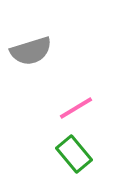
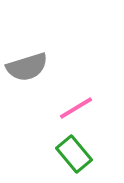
gray semicircle: moved 4 px left, 16 px down
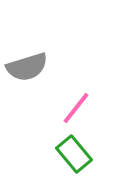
pink line: rotated 21 degrees counterclockwise
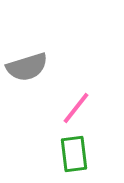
green rectangle: rotated 33 degrees clockwise
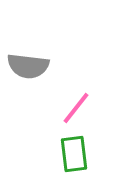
gray semicircle: moved 1 px right, 1 px up; rotated 24 degrees clockwise
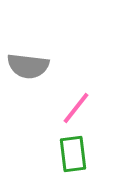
green rectangle: moved 1 px left
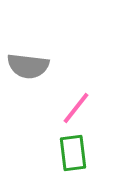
green rectangle: moved 1 px up
